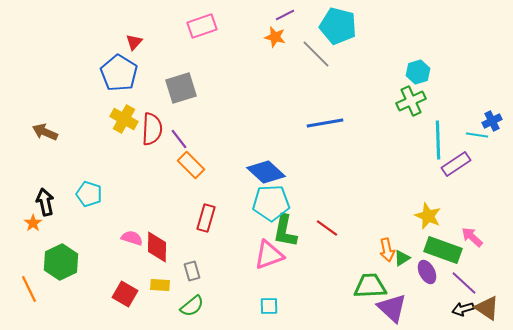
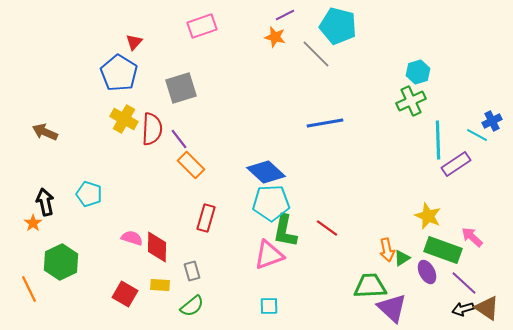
cyan line at (477, 135): rotated 20 degrees clockwise
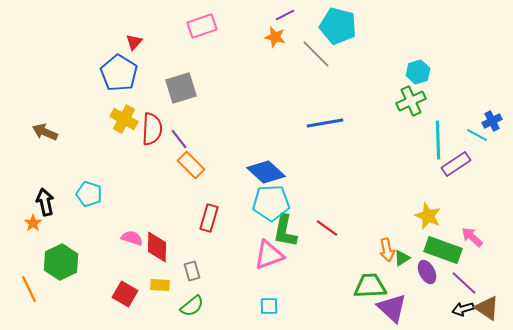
red rectangle at (206, 218): moved 3 px right
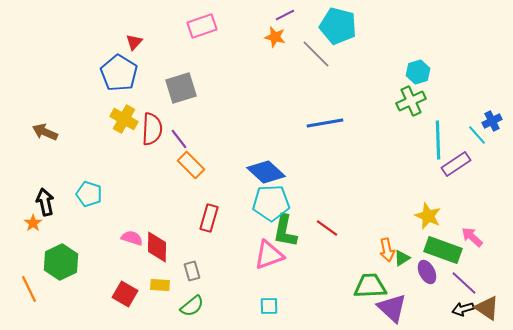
cyan line at (477, 135): rotated 20 degrees clockwise
